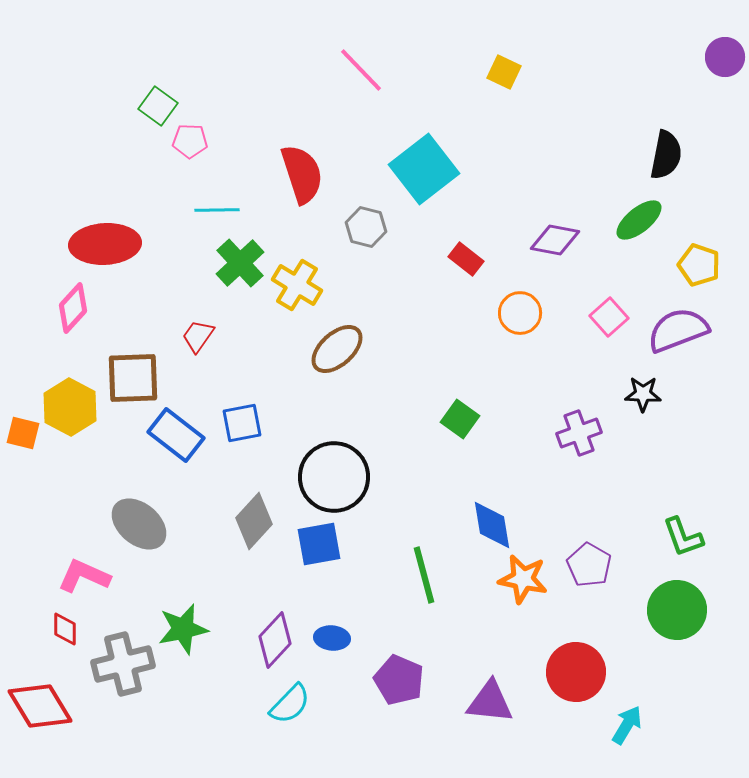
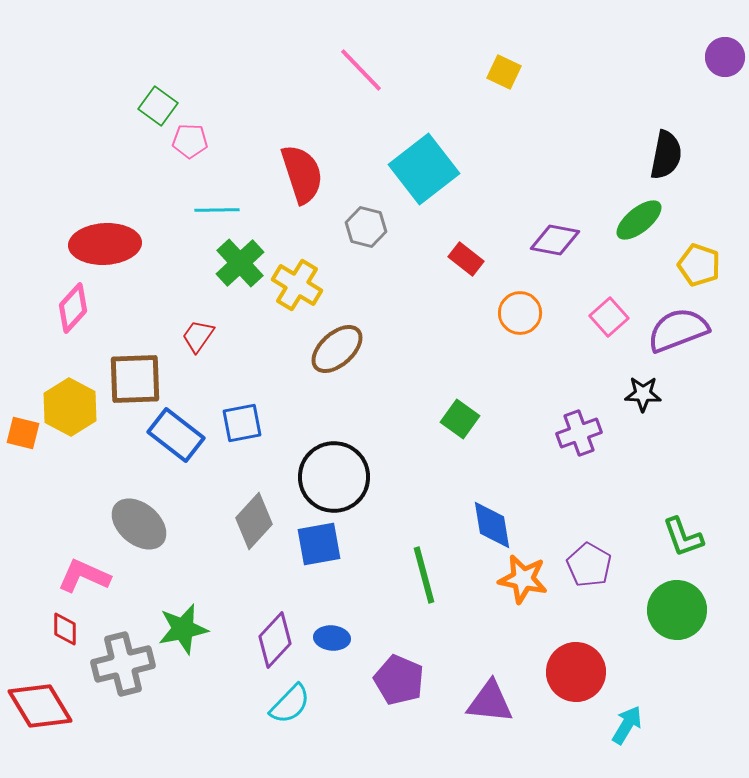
brown square at (133, 378): moved 2 px right, 1 px down
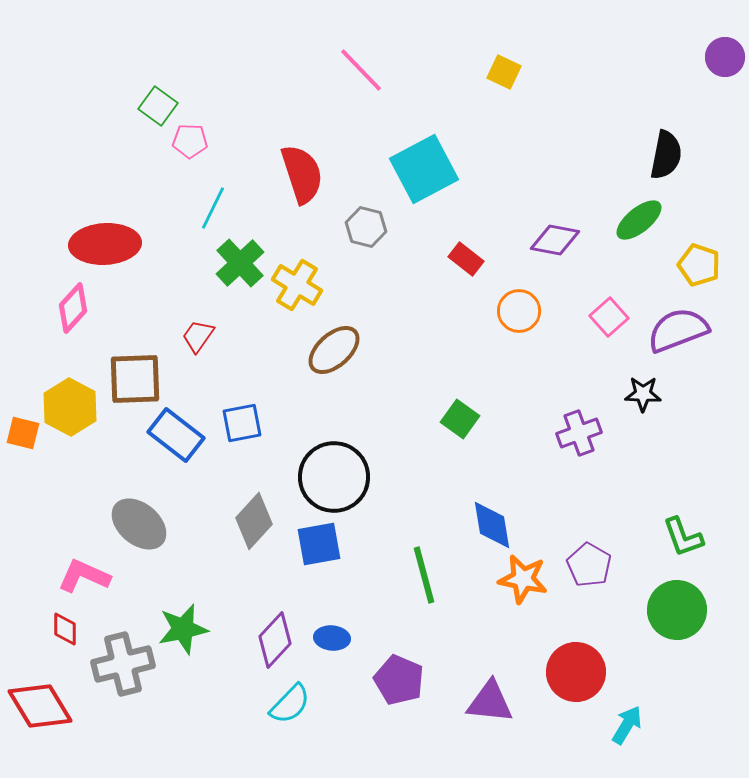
cyan square at (424, 169): rotated 10 degrees clockwise
cyan line at (217, 210): moved 4 px left, 2 px up; rotated 63 degrees counterclockwise
orange circle at (520, 313): moved 1 px left, 2 px up
brown ellipse at (337, 349): moved 3 px left, 1 px down
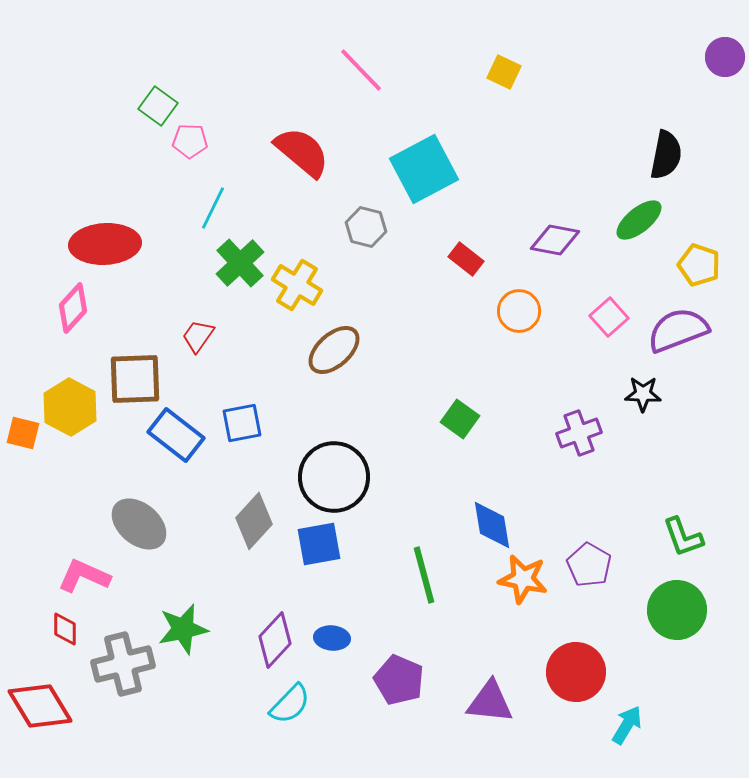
red semicircle at (302, 174): moved 22 px up; rotated 32 degrees counterclockwise
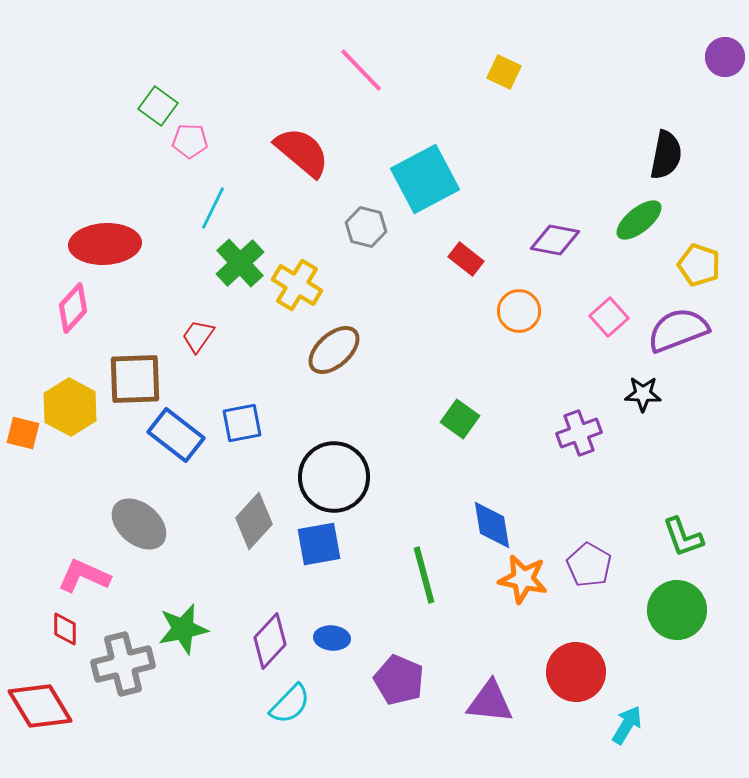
cyan square at (424, 169): moved 1 px right, 10 px down
purple diamond at (275, 640): moved 5 px left, 1 px down
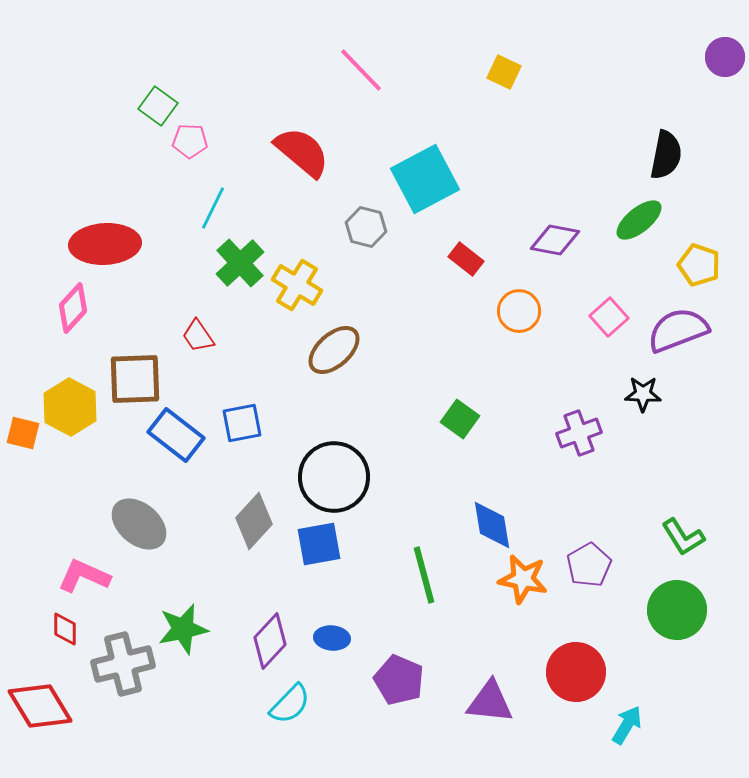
red trapezoid at (198, 336): rotated 69 degrees counterclockwise
green L-shape at (683, 537): rotated 12 degrees counterclockwise
purple pentagon at (589, 565): rotated 12 degrees clockwise
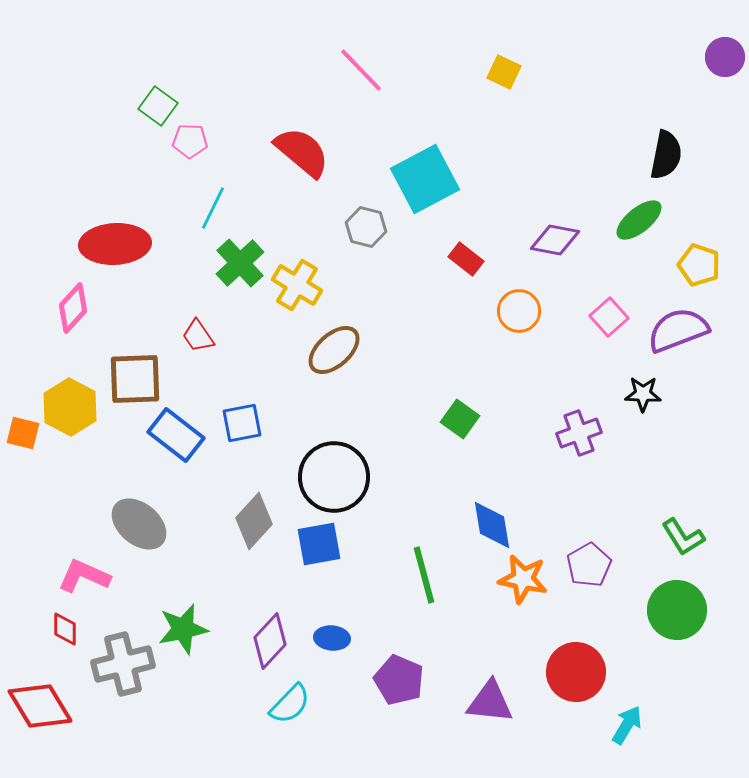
red ellipse at (105, 244): moved 10 px right
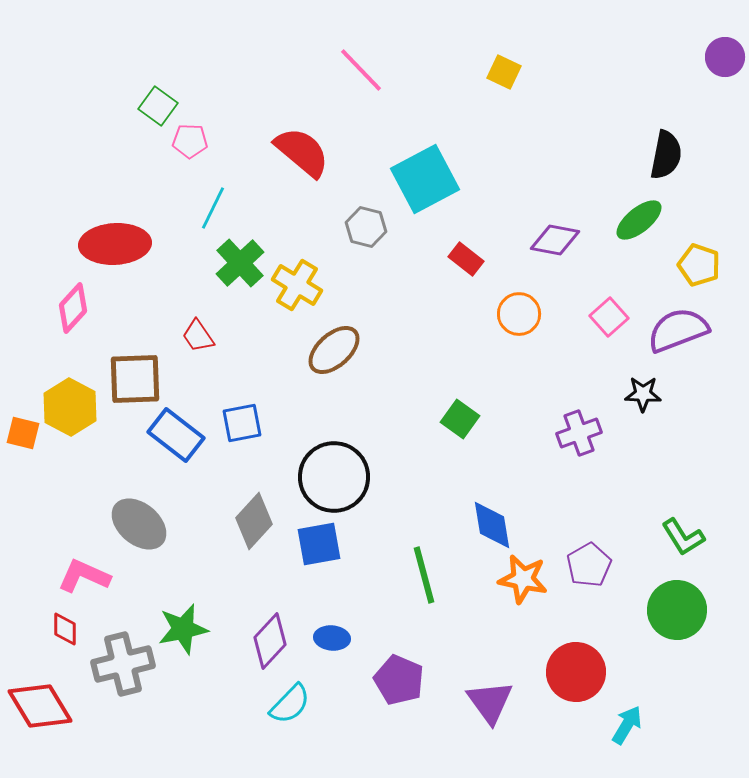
orange circle at (519, 311): moved 3 px down
purple triangle at (490, 702): rotated 48 degrees clockwise
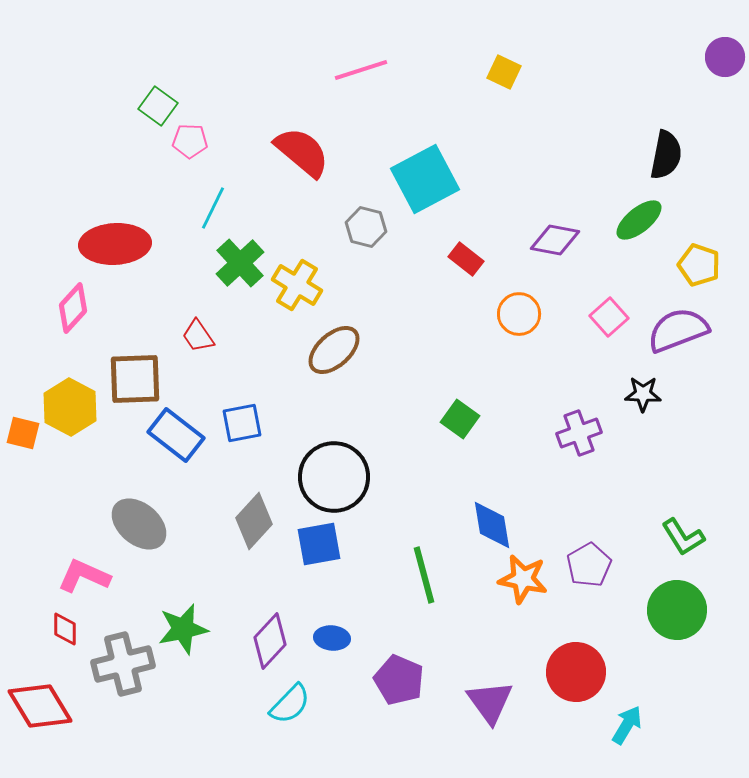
pink line at (361, 70): rotated 64 degrees counterclockwise
